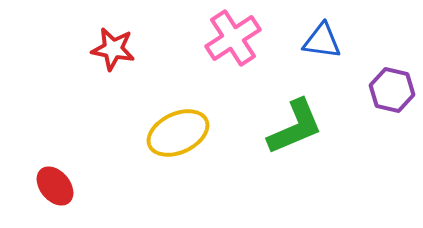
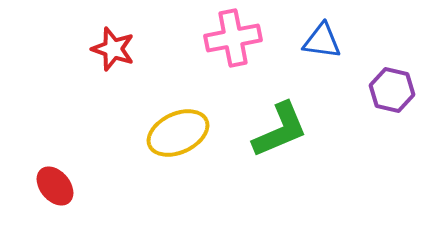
pink cross: rotated 22 degrees clockwise
red star: rotated 9 degrees clockwise
green L-shape: moved 15 px left, 3 px down
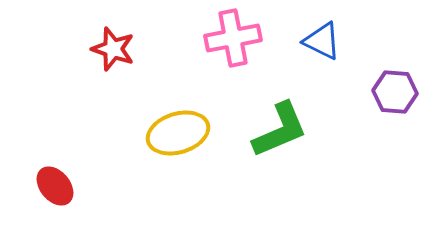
blue triangle: rotated 18 degrees clockwise
purple hexagon: moved 3 px right, 2 px down; rotated 9 degrees counterclockwise
yellow ellipse: rotated 8 degrees clockwise
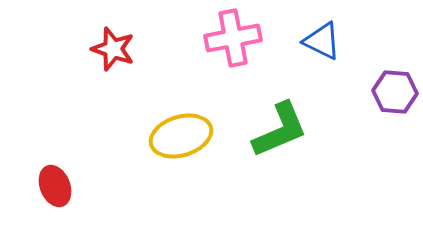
yellow ellipse: moved 3 px right, 3 px down
red ellipse: rotated 18 degrees clockwise
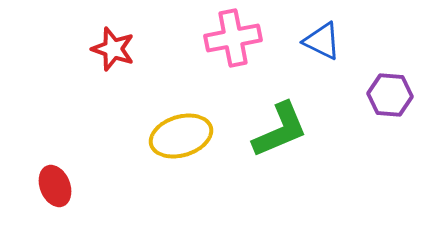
purple hexagon: moved 5 px left, 3 px down
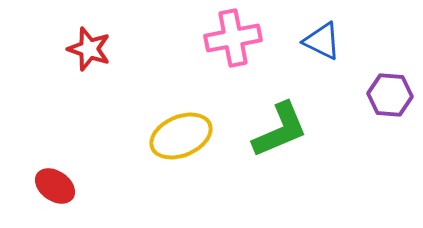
red star: moved 24 px left
yellow ellipse: rotated 6 degrees counterclockwise
red ellipse: rotated 33 degrees counterclockwise
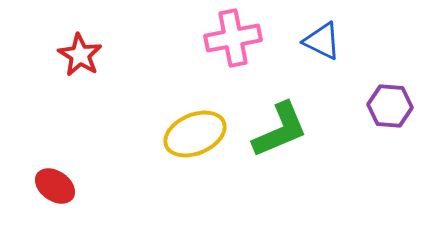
red star: moved 9 px left, 6 px down; rotated 12 degrees clockwise
purple hexagon: moved 11 px down
yellow ellipse: moved 14 px right, 2 px up
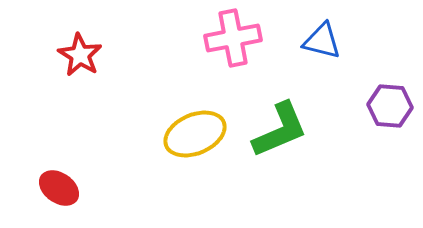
blue triangle: rotated 12 degrees counterclockwise
red ellipse: moved 4 px right, 2 px down
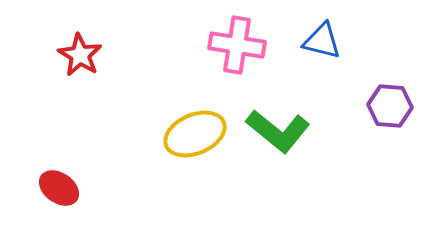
pink cross: moved 4 px right, 7 px down; rotated 20 degrees clockwise
green L-shape: moved 2 px left, 1 px down; rotated 62 degrees clockwise
